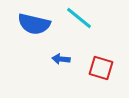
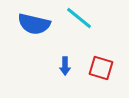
blue arrow: moved 4 px right, 7 px down; rotated 96 degrees counterclockwise
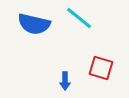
blue arrow: moved 15 px down
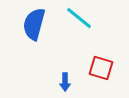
blue semicircle: rotated 92 degrees clockwise
blue arrow: moved 1 px down
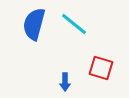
cyan line: moved 5 px left, 6 px down
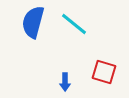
blue semicircle: moved 1 px left, 2 px up
red square: moved 3 px right, 4 px down
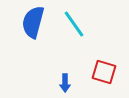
cyan line: rotated 16 degrees clockwise
blue arrow: moved 1 px down
